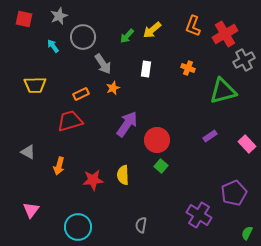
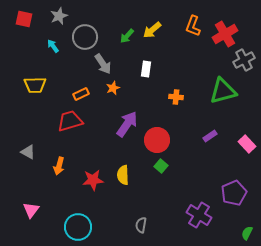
gray circle: moved 2 px right
orange cross: moved 12 px left, 29 px down; rotated 16 degrees counterclockwise
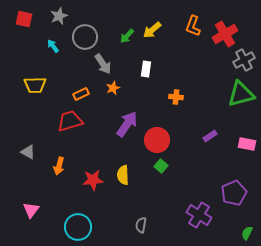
green triangle: moved 18 px right, 3 px down
pink rectangle: rotated 36 degrees counterclockwise
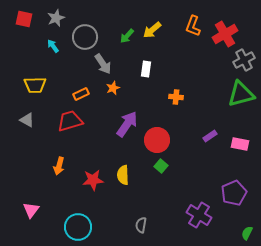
gray star: moved 3 px left, 2 px down
pink rectangle: moved 7 px left
gray triangle: moved 1 px left, 32 px up
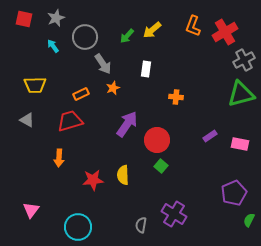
red cross: moved 2 px up
orange arrow: moved 8 px up; rotated 12 degrees counterclockwise
purple cross: moved 25 px left, 1 px up
green semicircle: moved 2 px right, 13 px up
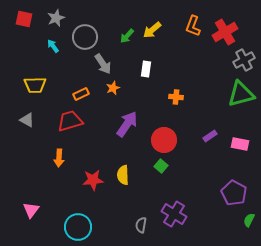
red circle: moved 7 px right
purple pentagon: rotated 20 degrees counterclockwise
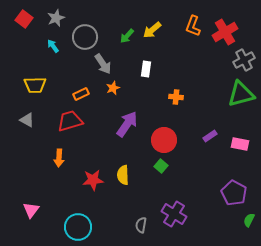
red square: rotated 24 degrees clockwise
